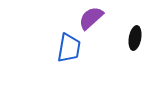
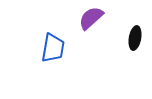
blue trapezoid: moved 16 px left
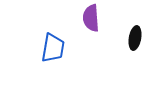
purple semicircle: rotated 52 degrees counterclockwise
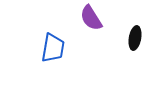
purple semicircle: rotated 28 degrees counterclockwise
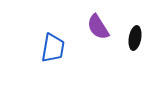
purple semicircle: moved 7 px right, 9 px down
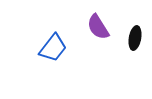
blue trapezoid: rotated 28 degrees clockwise
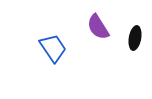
blue trapezoid: rotated 72 degrees counterclockwise
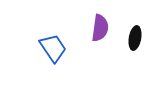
purple semicircle: moved 2 px right, 1 px down; rotated 140 degrees counterclockwise
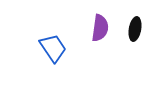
black ellipse: moved 9 px up
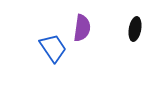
purple semicircle: moved 18 px left
